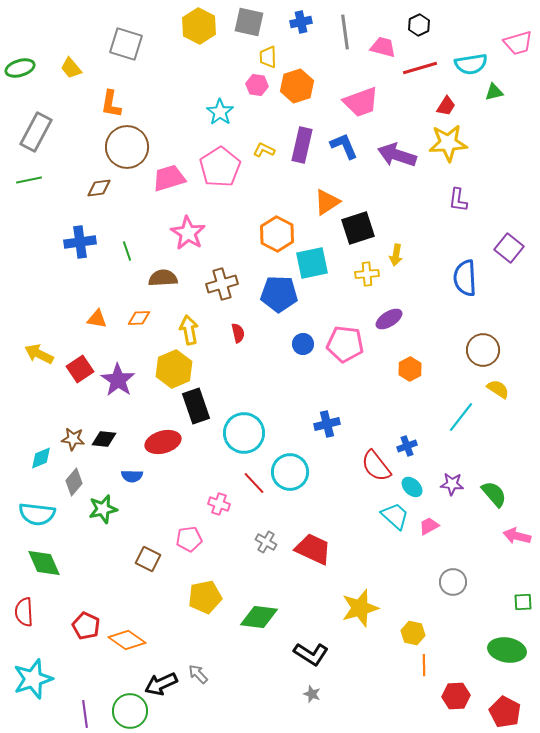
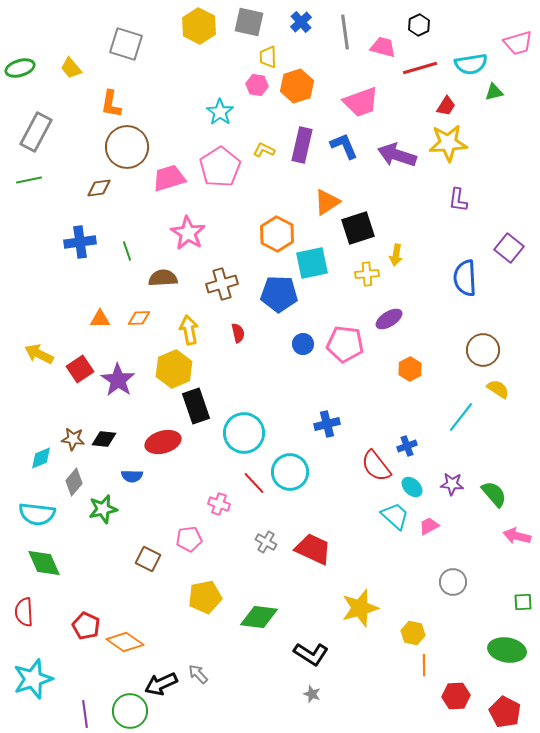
blue cross at (301, 22): rotated 30 degrees counterclockwise
orange triangle at (97, 319): moved 3 px right; rotated 10 degrees counterclockwise
orange diamond at (127, 640): moved 2 px left, 2 px down
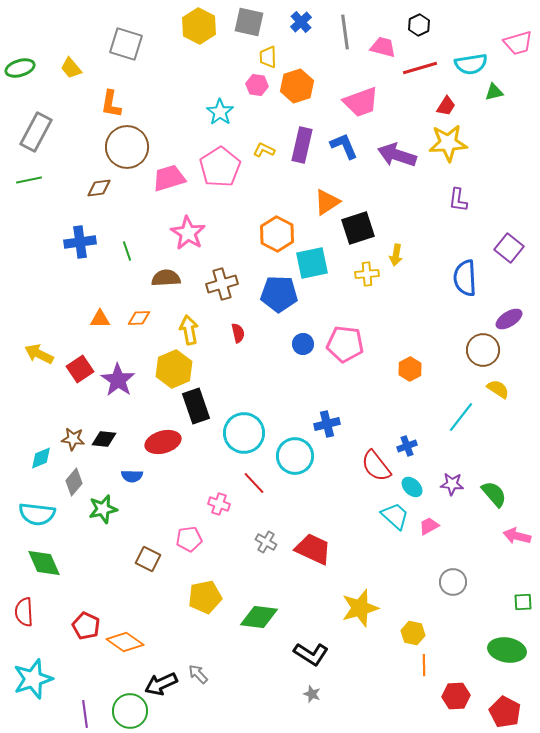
brown semicircle at (163, 278): moved 3 px right
purple ellipse at (389, 319): moved 120 px right
cyan circle at (290, 472): moved 5 px right, 16 px up
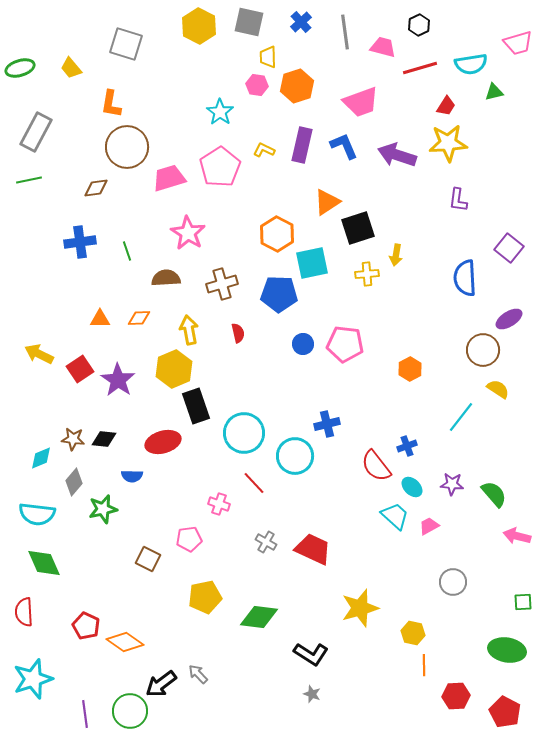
brown diamond at (99, 188): moved 3 px left
black arrow at (161, 684): rotated 12 degrees counterclockwise
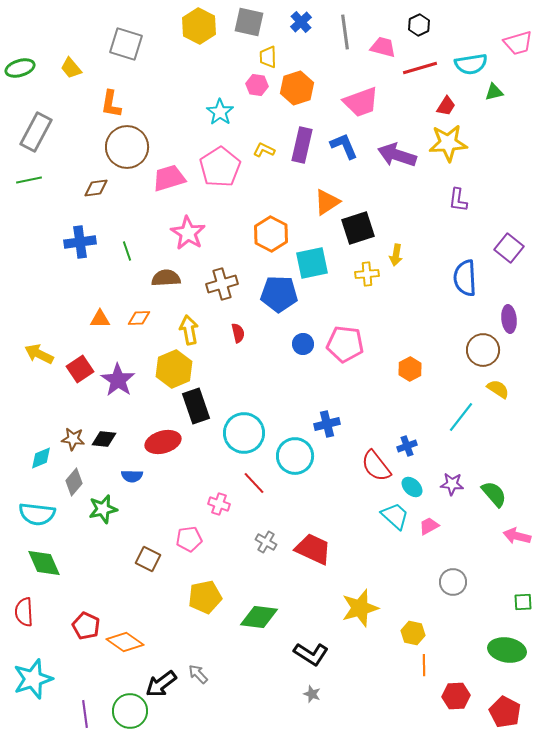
orange hexagon at (297, 86): moved 2 px down
orange hexagon at (277, 234): moved 6 px left
purple ellipse at (509, 319): rotated 64 degrees counterclockwise
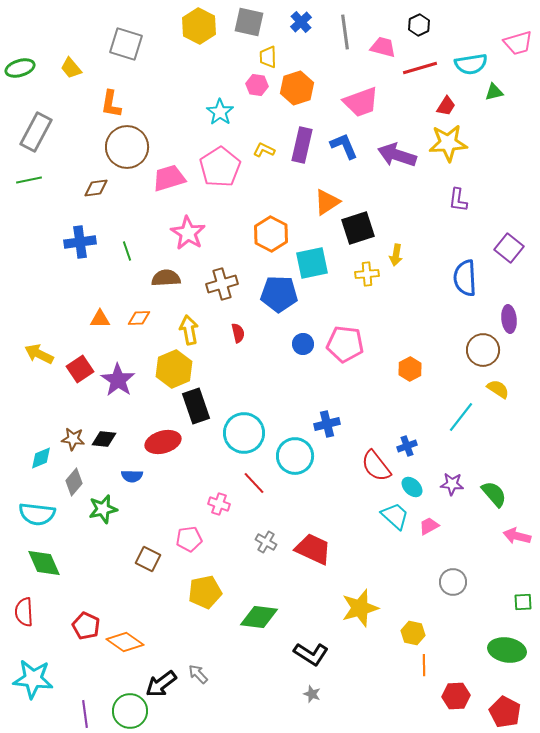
yellow pentagon at (205, 597): moved 5 px up
cyan star at (33, 679): rotated 24 degrees clockwise
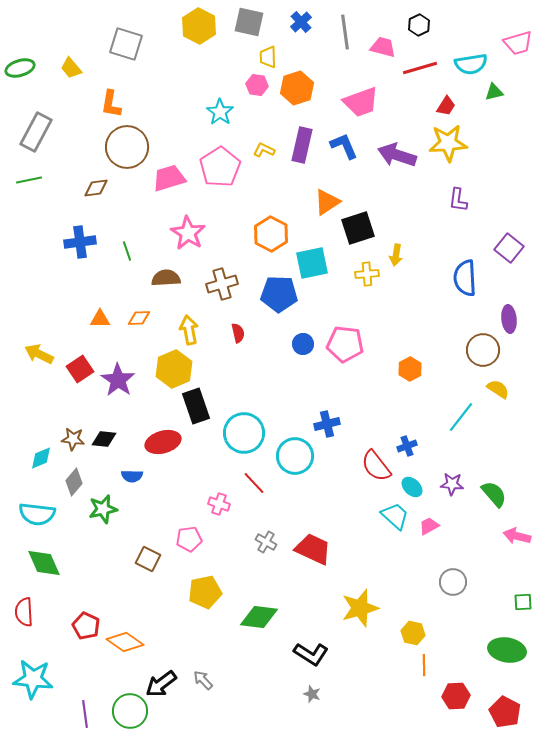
gray arrow at (198, 674): moved 5 px right, 6 px down
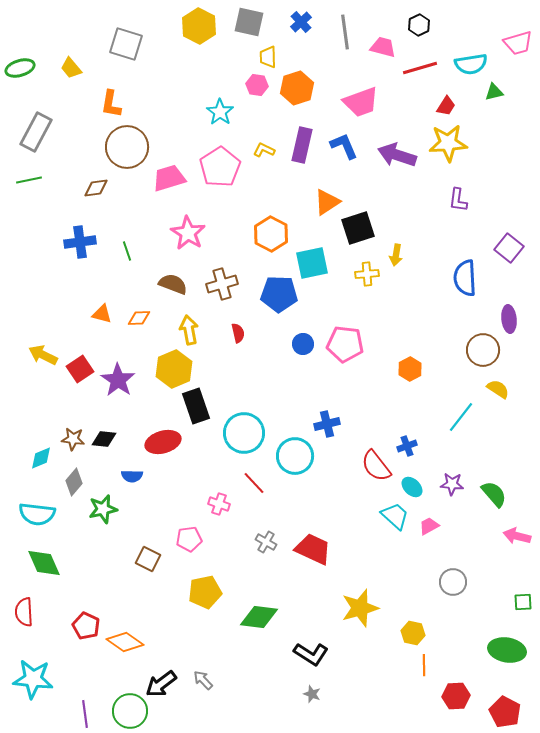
brown semicircle at (166, 278): moved 7 px right, 6 px down; rotated 24 degrees clockwise
orange triangle at (100, 319): moved 2 px right, 5 px up; rotated 15 degrees clockwise
yellow arrow at (39, 354): moved 4 px right, 1 px down
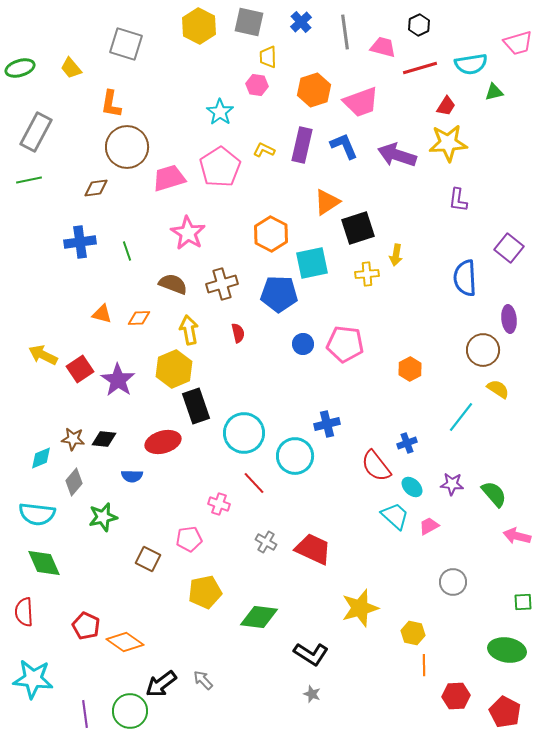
orange hexagon at (297, 88): moved 17 px right, 2 px down
blue cross at (407, 446): moved 3 px up
green star at (103, 509): moved 8 px down
